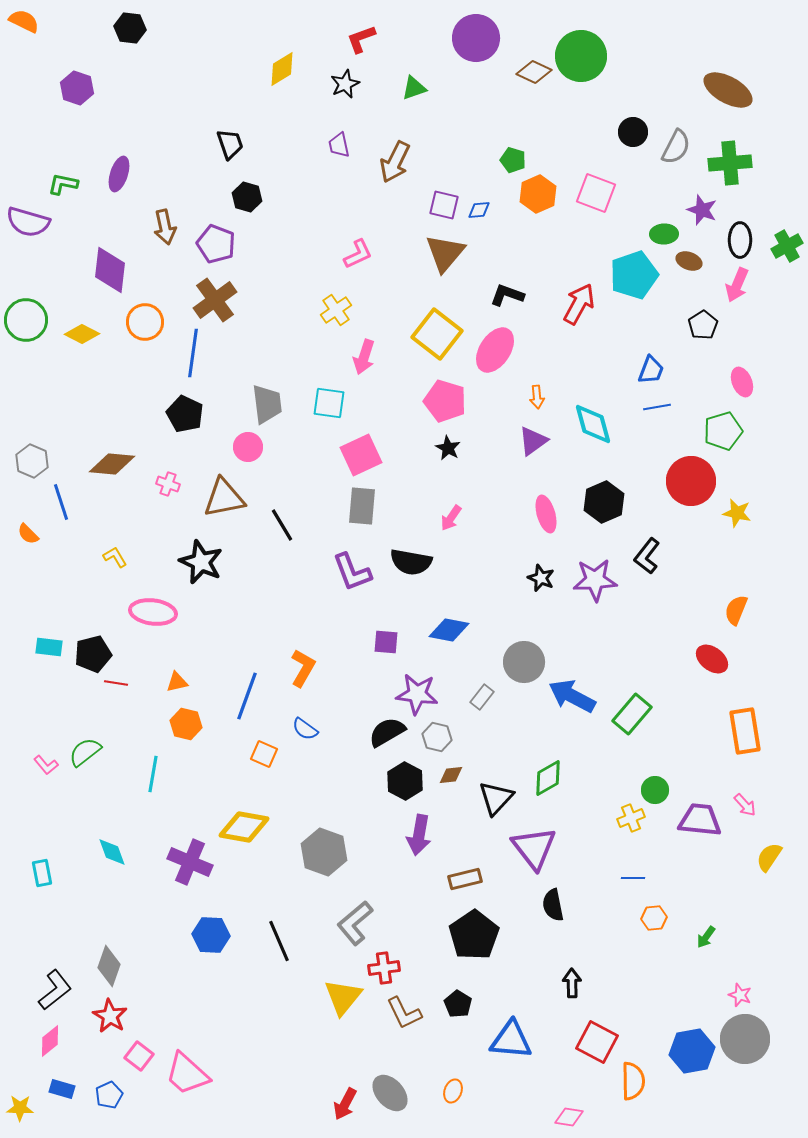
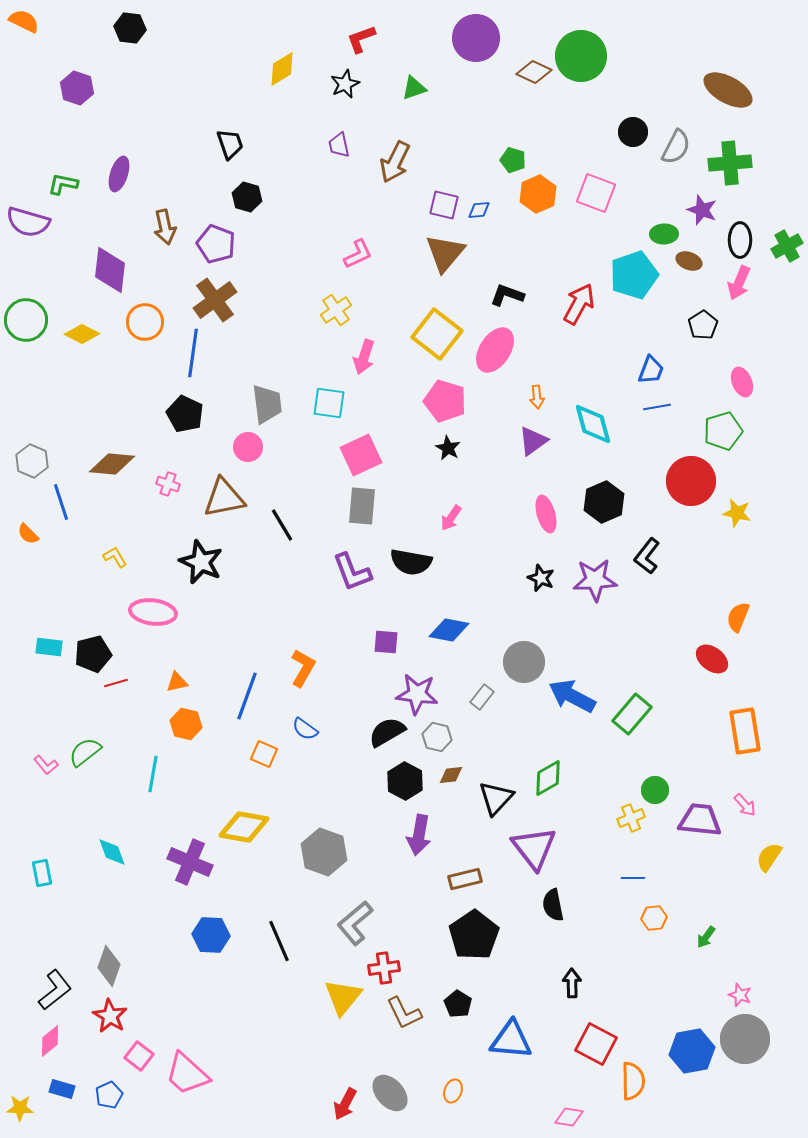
pink arrow at (737, 285): moved 2 px right, 2 px up
orange semicircle at (736, 610): moved 2 px right, 7 px down
red line at (116, 683): rotated 25 degrees counterclockwise
red square at (597, 1042): moved 1 px left, 2 px down
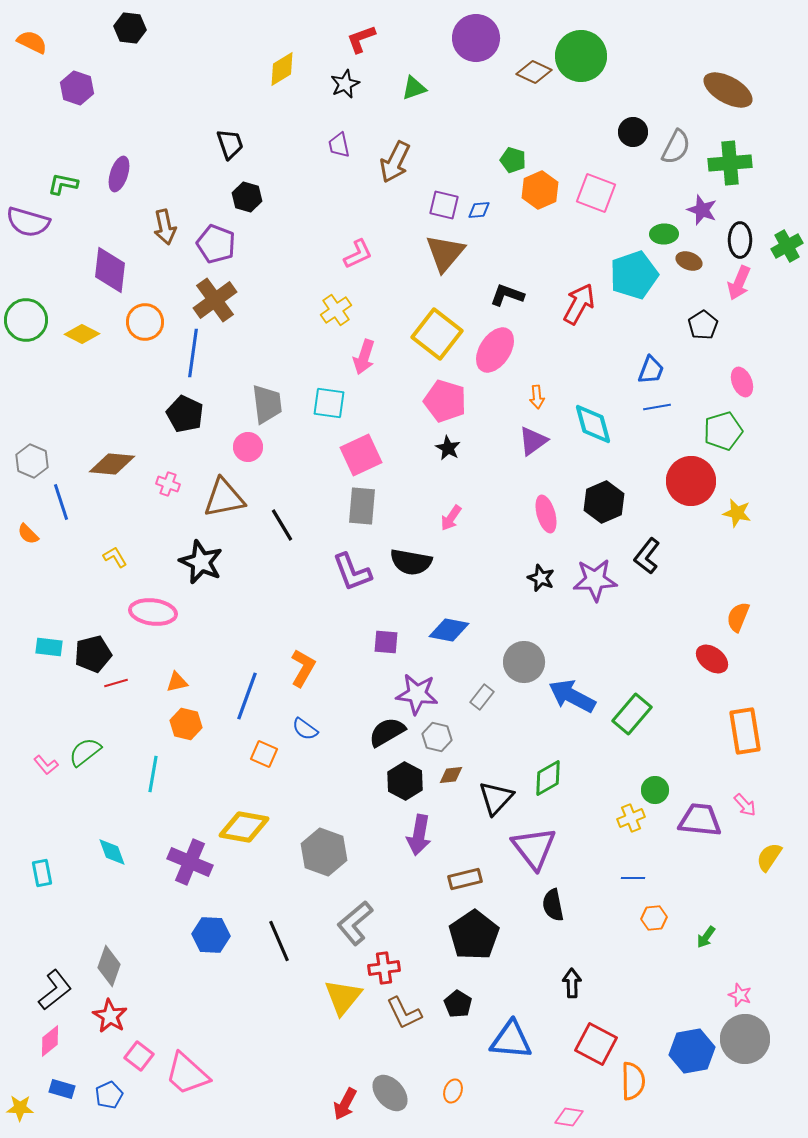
orange semicircle at (24, 21): moved 8 px right, 21 px down
orange hexagon at (538, 194): moved 2 px right, 4 px up
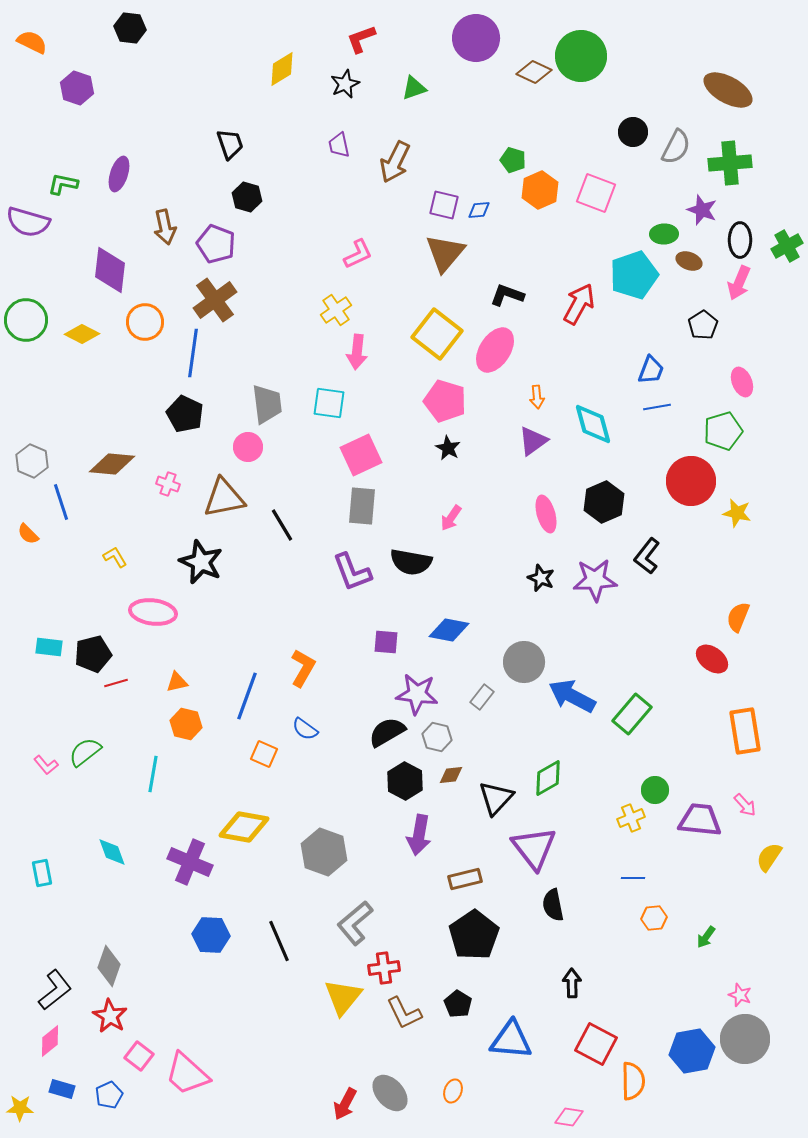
pink arrow at (364, 357): moved 7 px left, 5 px up; rotated 12 degrees counterclockwise
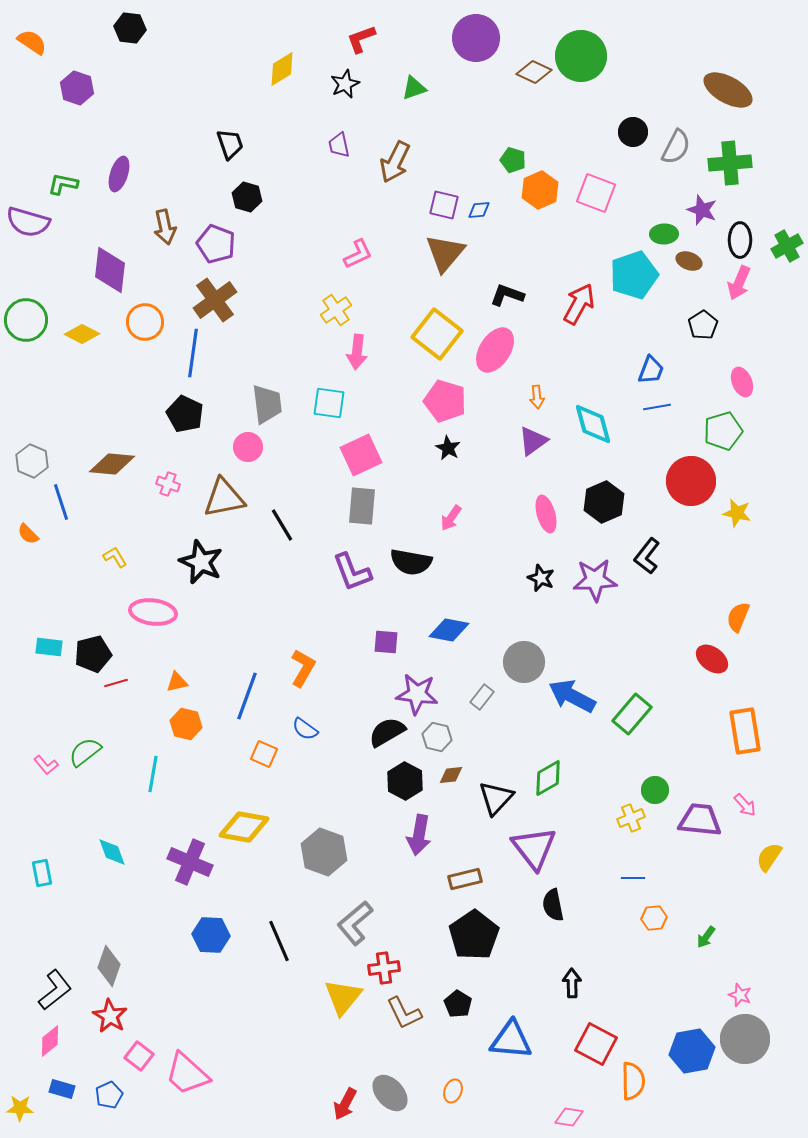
orange semicircle at (32, 42): rotated 8 degrees clockwise
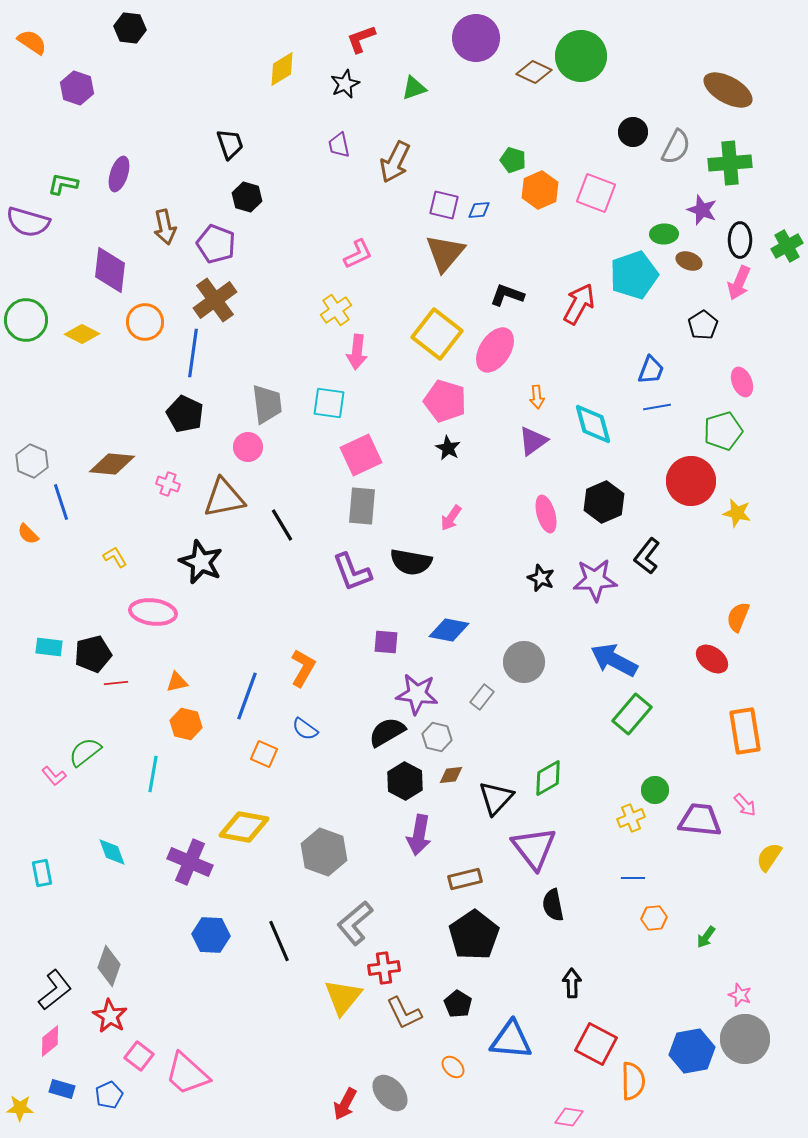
red line at (116, 683): rotated 10 degrees clockwise
blue arrow at (572, 696): moved 42 px right, 36 px up
pink L-shape at (46, 765): moved 8 px right, 11 px down
orange ellipse at (453, 1091): moved 24 px up; rotated 65 degrees counterclockwise
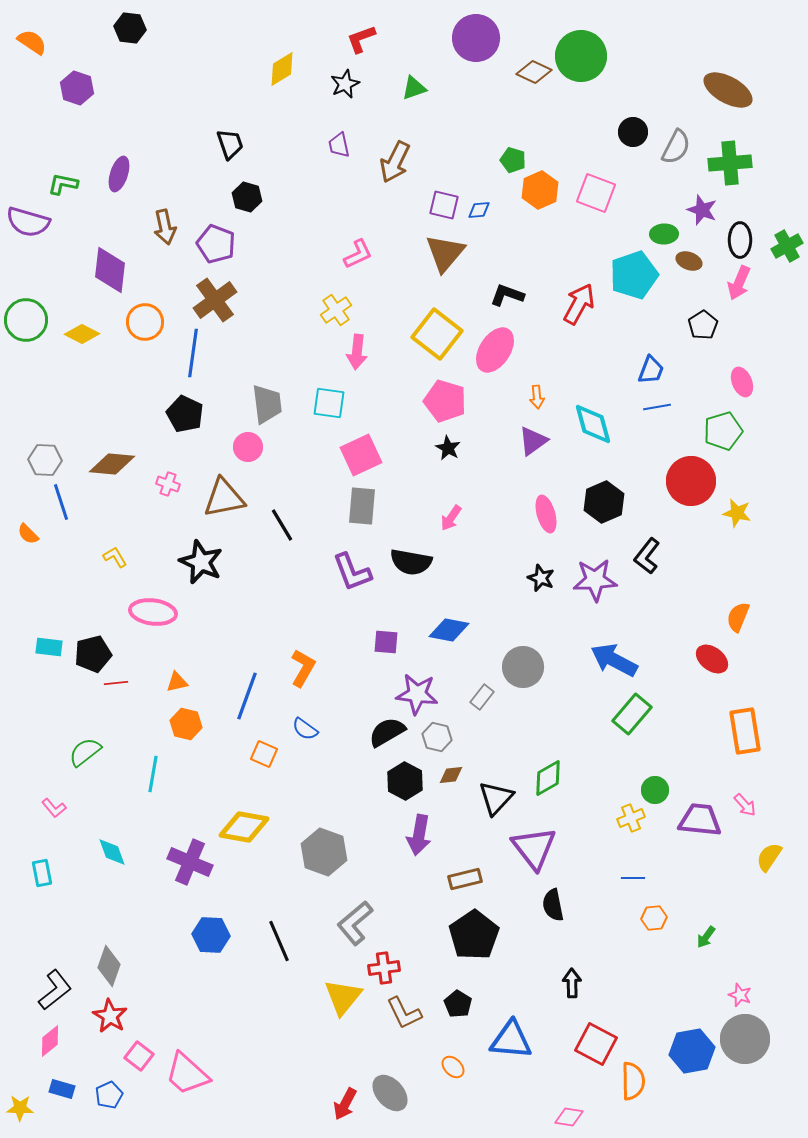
gray hexagon at (32, 461): moved 13 px right, 1 px up; rotated 20 degrees counterclockwise
gray circle at (524, 662): moved 1 px left, 5 px down
pink L-shape at (54, 776): moved 32 px down
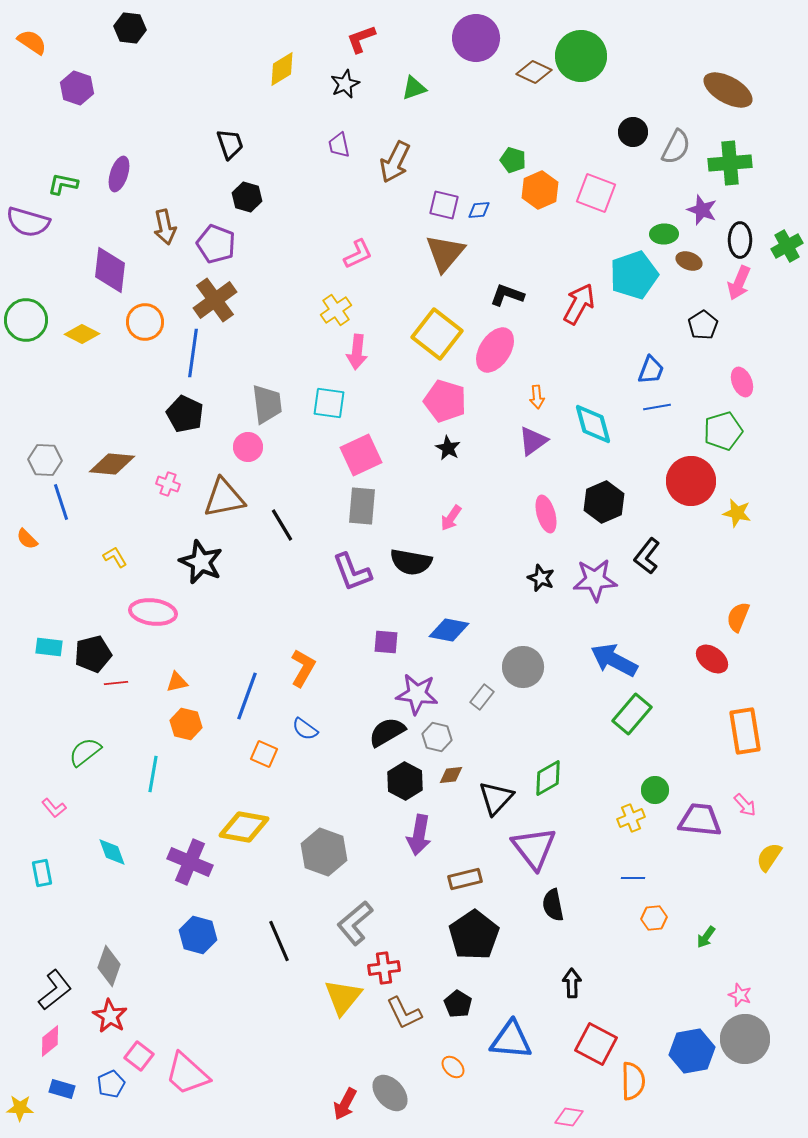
orange semicircle at (28, 534): moved 1 px left, 5 px down
blue hexagon at (211, 935): moved 13 px left; rotated 12 degrees clockwise
blue pentagon at (109, 1095): moved 2 px right, 11 px up
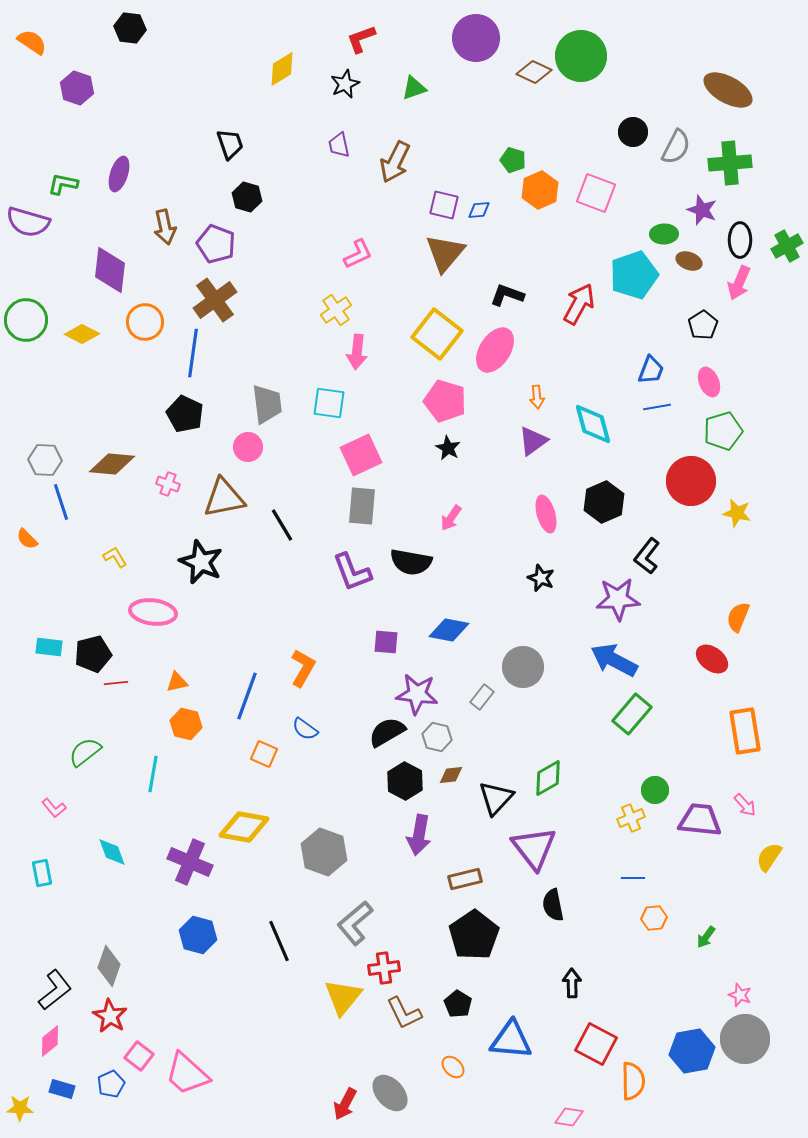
pink ellipse at (742, 382): moved 33 px left
purple star at (595, 580): moved 23 px right, 19 px down
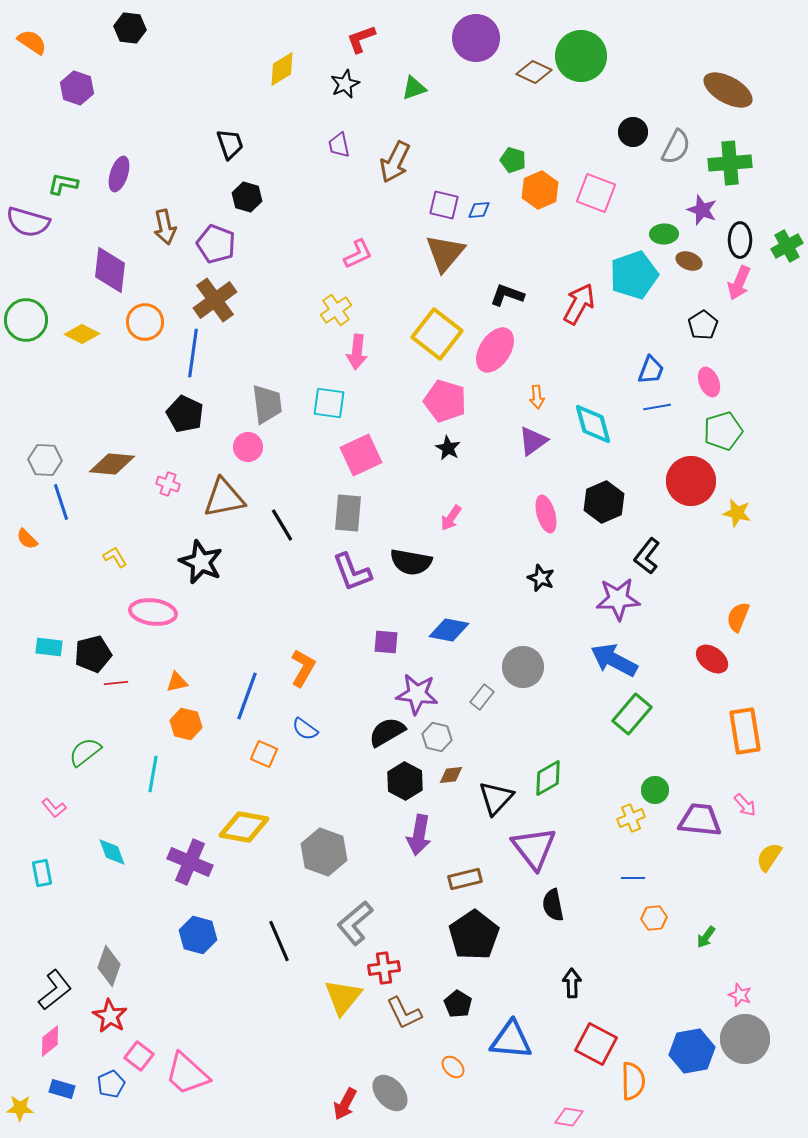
gray rectangle at (362, 506): moved 14 px left, 7 px down
